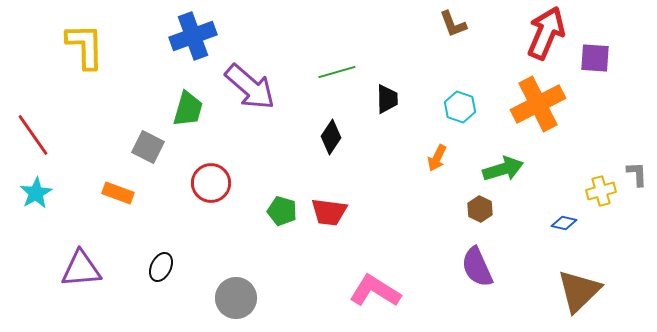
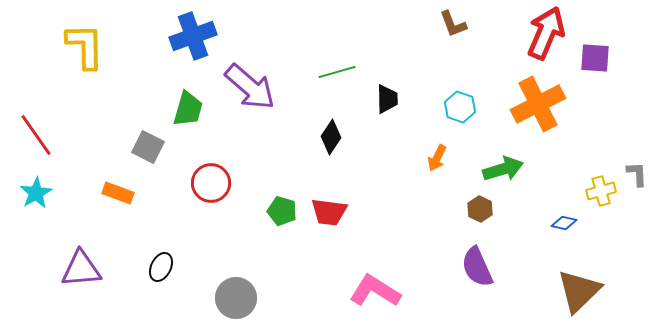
red line: moved 3 px right
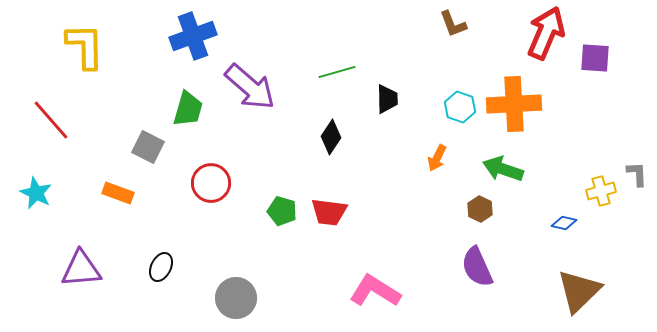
orange cross: moved 24 px left; rotated 24 degrees clockwise
red line: moved 15 px right, 15 px up; rotated 6 degrees counterclockwise
green arrow: rotated 144 degrees counterclockwise
cyan star: rotated 16 degrees counterclockwise
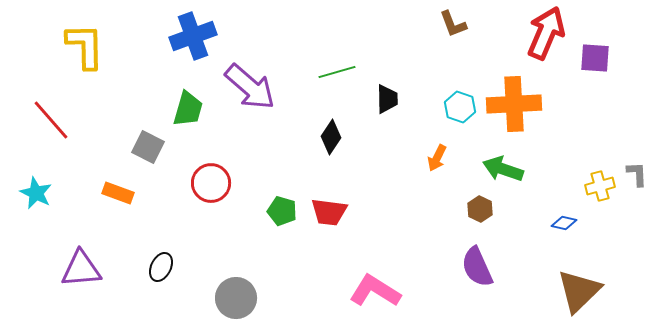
yellow cross: moved 1 px left, 5 px up
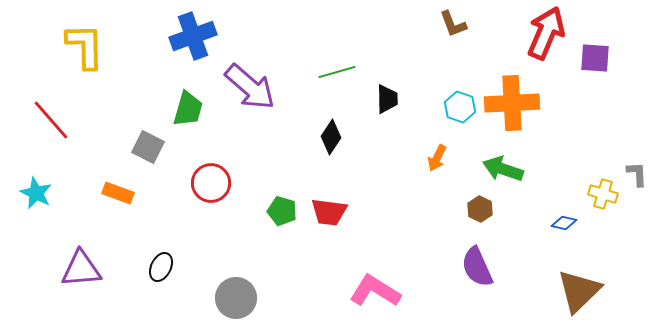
orange cross: moved 2 px left, 1 px up
yellow cross: moved 3 px right, 8 px down; rotated 32 degrees clockwise
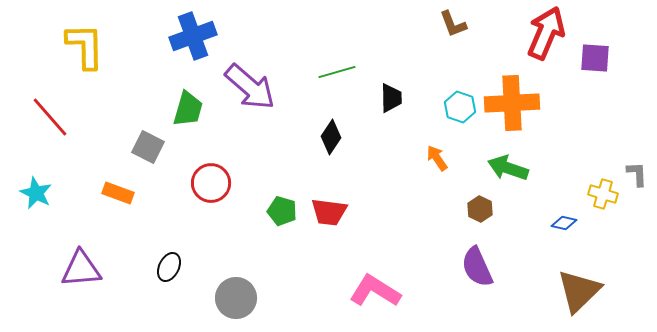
black trapezoid: moved 4 px right, 1 px up
red line: moved 1 px left, 3 px up
orange arrow: rotated 120 degrees clockwise
green arrow: moved 5 px right, 1 px up
black ellipse: moved 8 px right
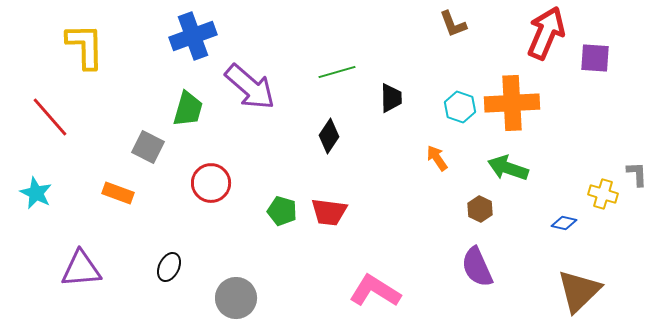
black diamond: moved 2 px left, 1 px up
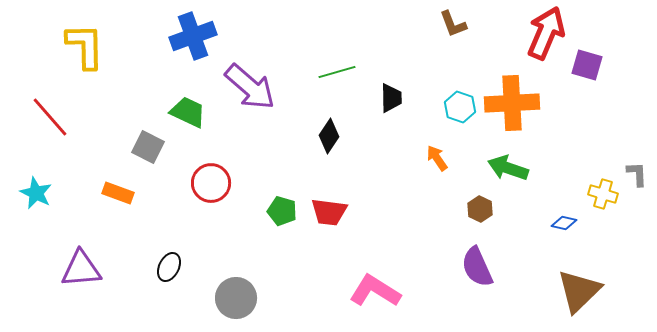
purple square: moved 8 px left, 7 px down; rotated 12 degrees clockwise
green trapezoid: moved 3 px down; rotated 81 degrees counterclockwise
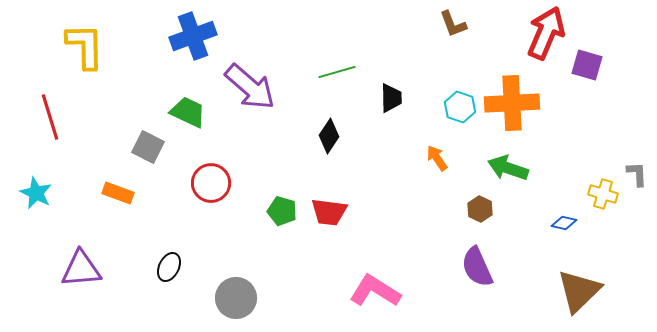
red line: rotated 24 degrees clockwise
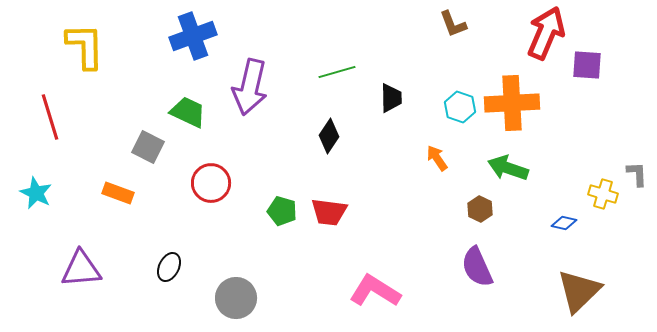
purple square: rotated 12 degrees counterclockwise
purple arrow: rotated 62 degrees clockwise
